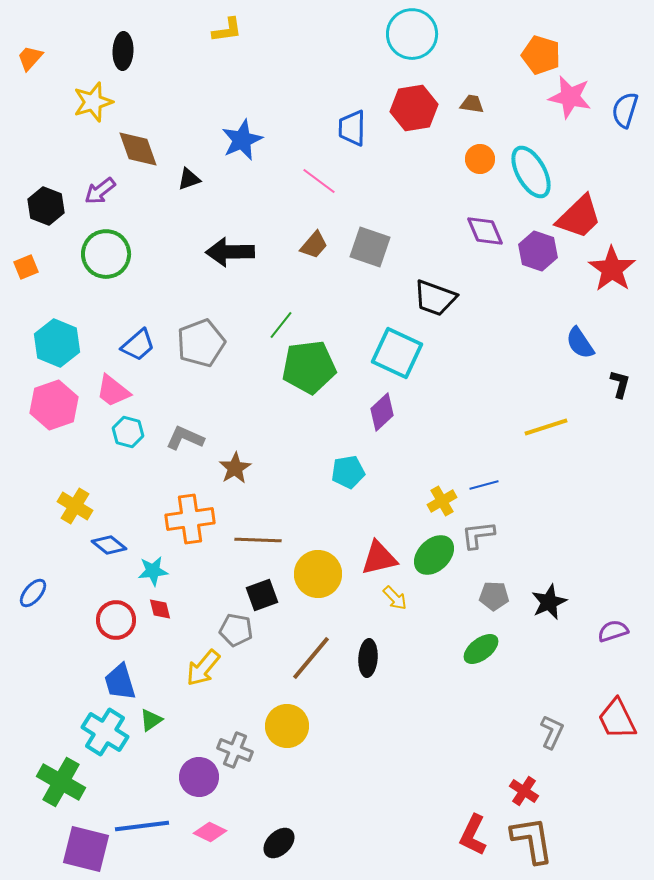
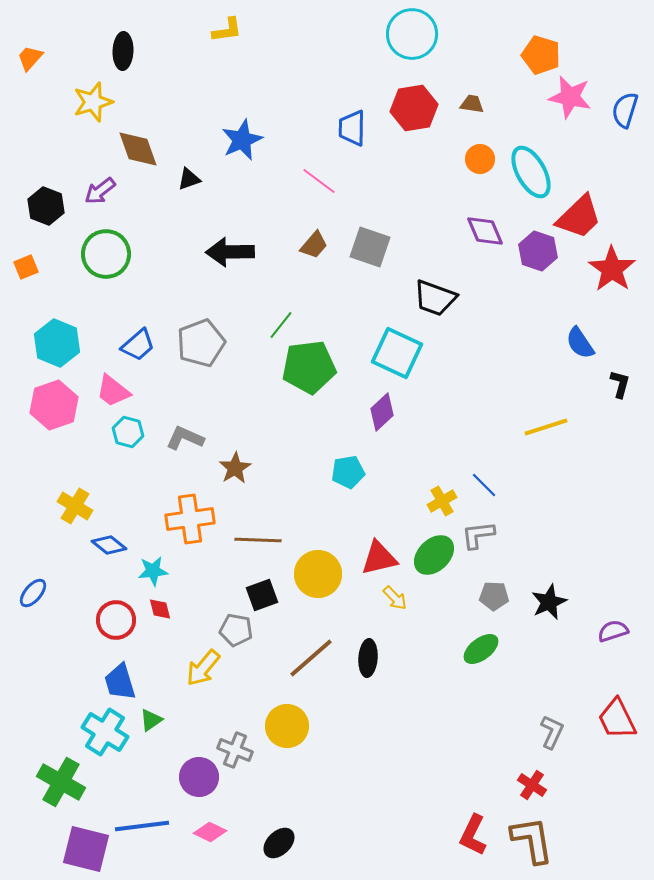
blue line at (484, 485): rotated 60 degrees clockwise
brown line at (311, 658): rotated 9 degrees clockwise
red cross at (524, 791): moved 8 px right, 6 px up
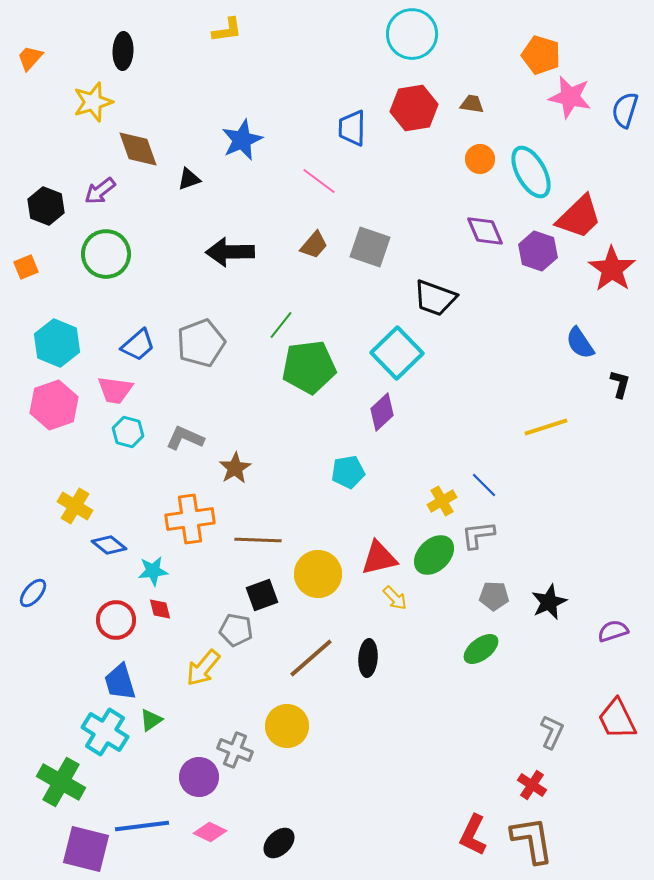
cyan square at (397, 353): rotated 21 degrees clockwise
pink trapezoid at (113, 391): moved 2 px right, 1 px up; rotated 30 degrees counterclockwise
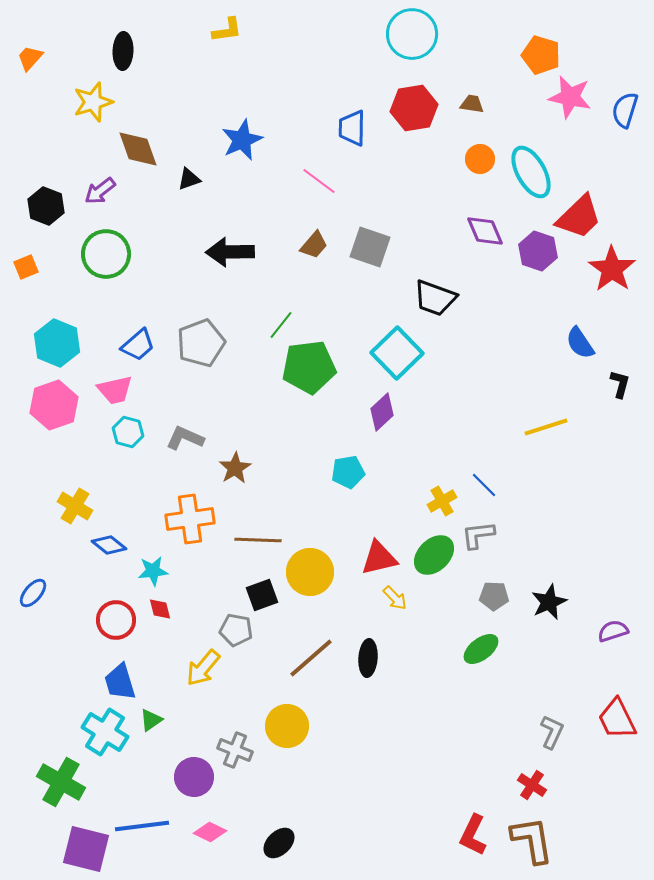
pink trapezoid at (115, 390): rotated 21 degrees counterclockwise
yellow circle at (318, 574): moved 8 px left, 2 px up
purple circle at (199, 777): moved 5 px left
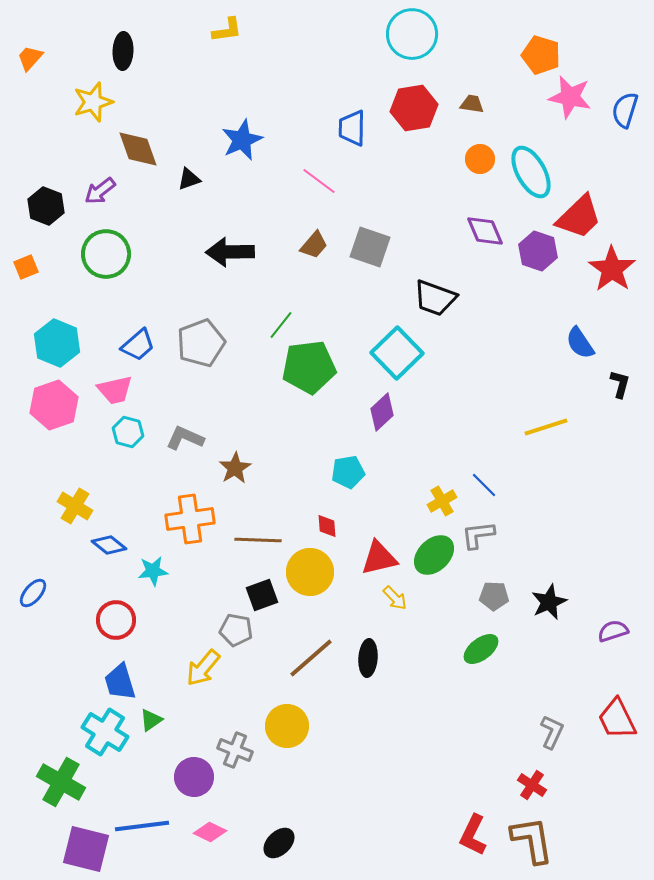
red diamond at (160, 609): moved 167 px right, 83 px up; rotated 10 degrees clockwise
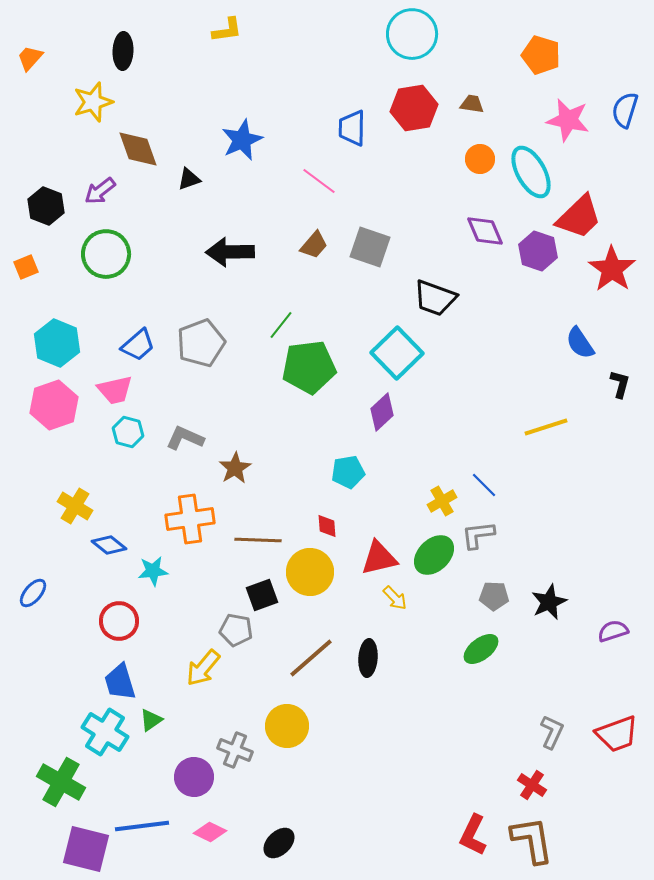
pink star at (570, 97): moved 2 px left, 23 px down
red circle at (116, 620): moved 3 px right, 1 px down
red trapezoid at (617, 719): moved 15 px down; rotated 84 degrees counterclockwise
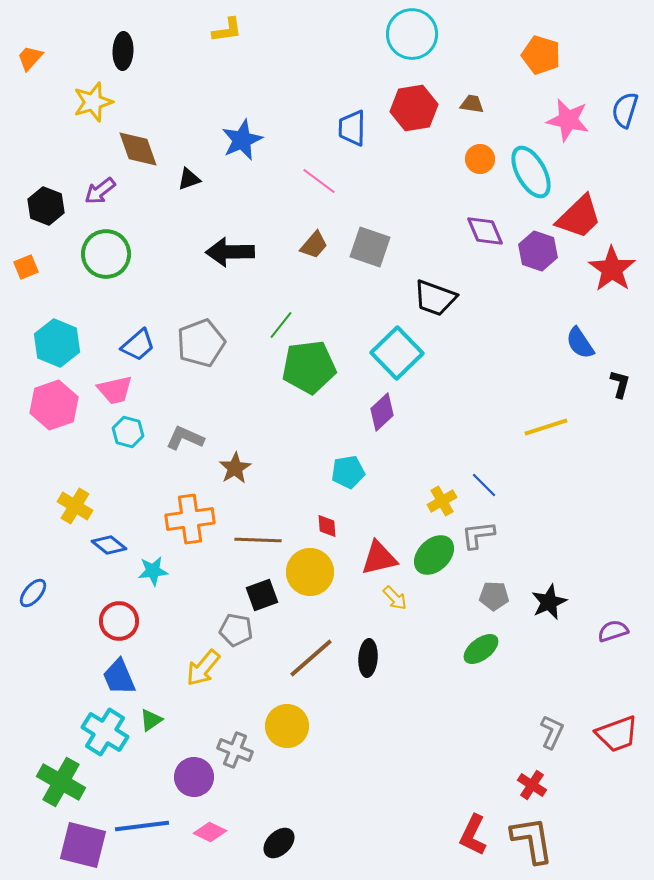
blue trapezoid at (120, 682): moved 1 px left, 5 px up; rotated 6 degrees counterclockwise
purple square at (86, 849): moved 3 px left, 4 px up
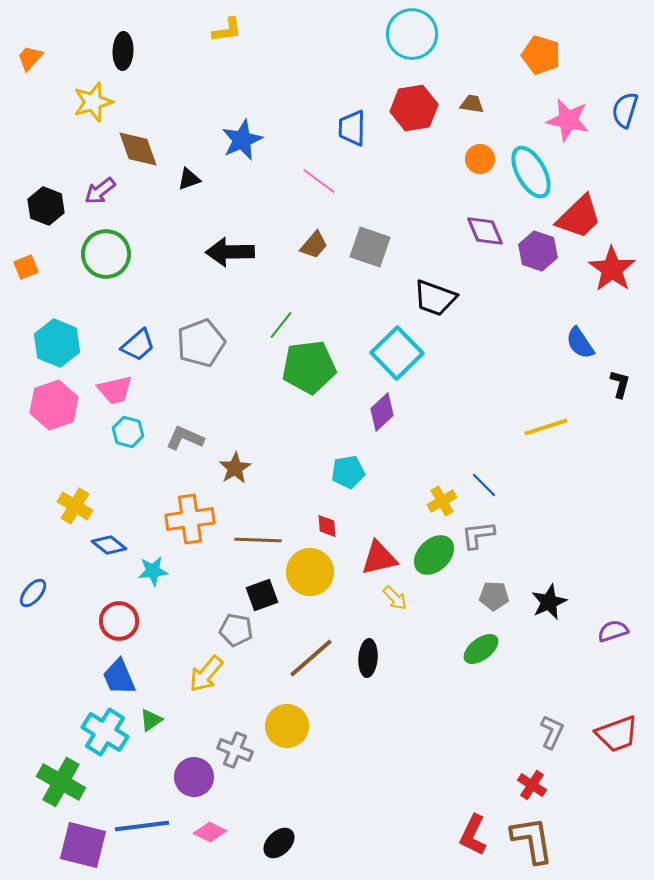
yellow arrow at (203, 668): moved 3 px right, 6 px down
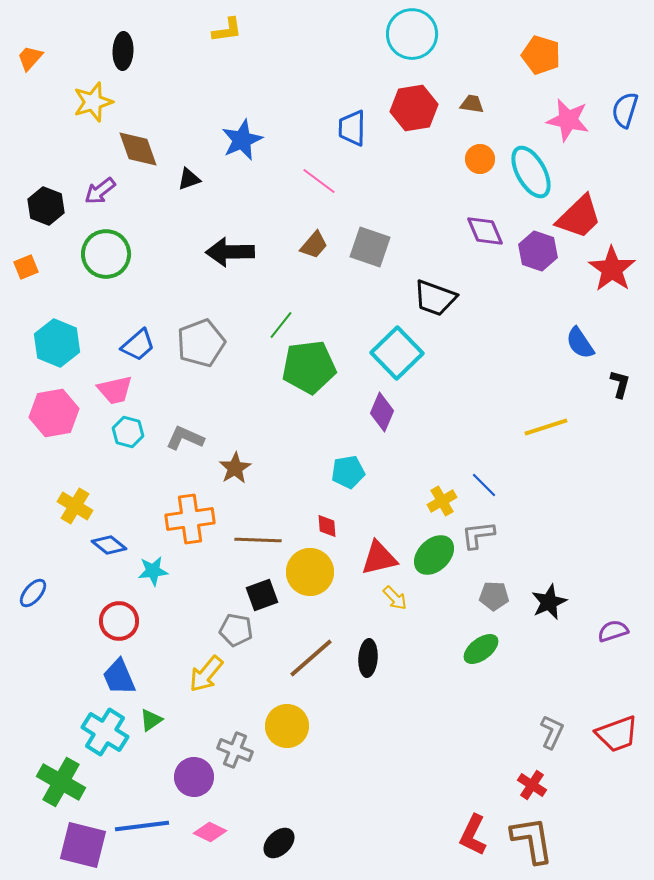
pink hexagon at (54, 405): moved 8 px down; rotated 9 degrees clockwise
purple diamond at (382, 412): rotated 24 degrees counterclockwise
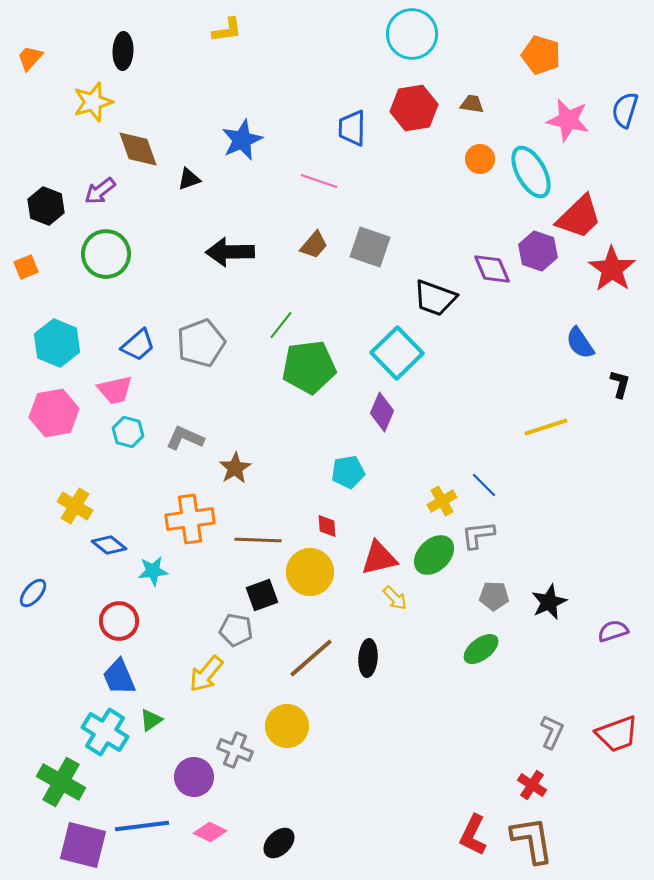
pink line at (319, 181): rotated 18 degrees counterclockwise
purple diamond at (485, 231): moved 7 px right, 38 px down
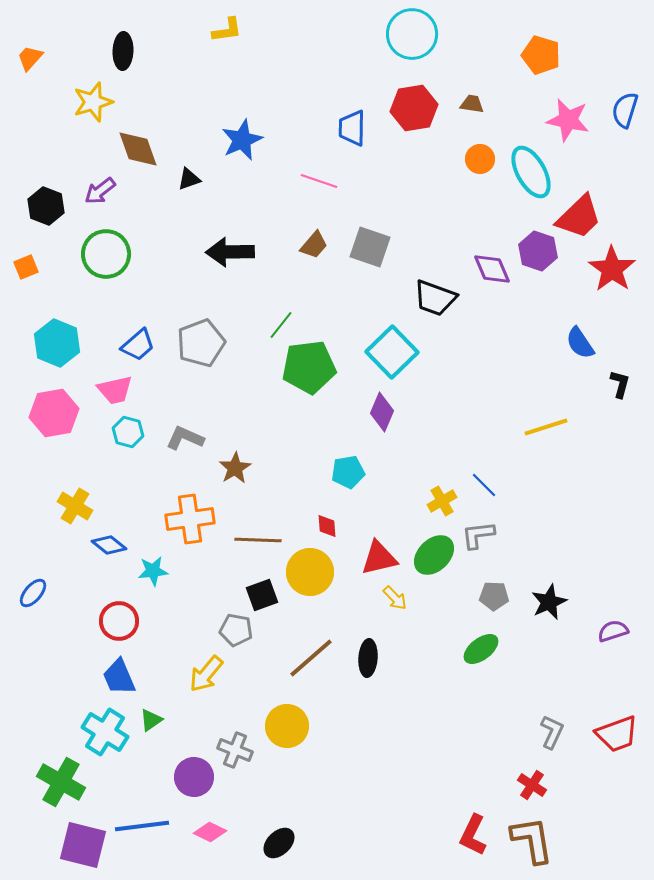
cyan square at (397, 353): moved 5 px left, 1 px up
